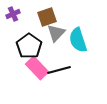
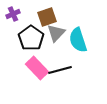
black pentagon: moved 2 px right, 8 px up
black line: moved 1 px right
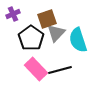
brown square: moved 2 px down
pink rectangle: moved 1 px left, 1 px down
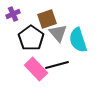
gray triangle: moved 2 px right; rotated 24 degrees counterclockwise
black line: moved 3 px left, 5 px up
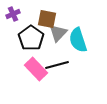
brown square: rotated 30 degrees clockwise
gray triangle: rotated 24 degrees clockwise
